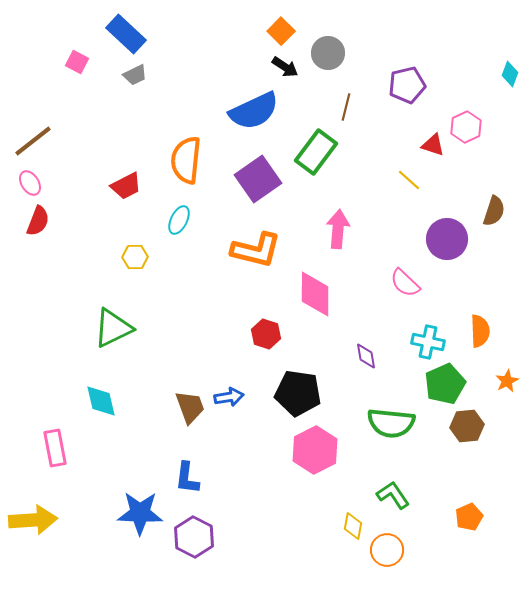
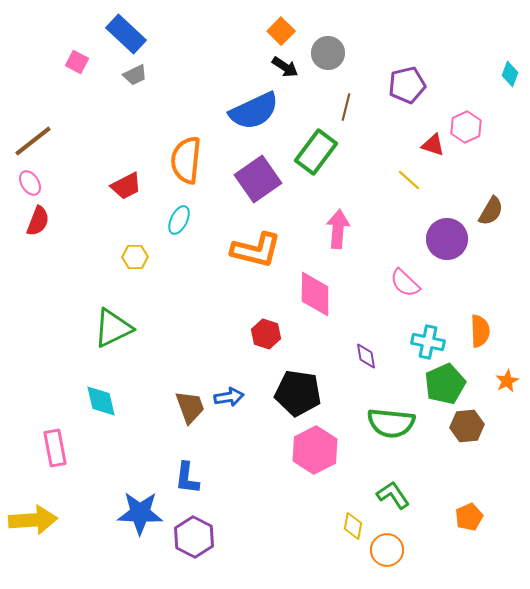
brown semicircle at (494, 211): moved 3 px left; rotated 12 degrees clockwise
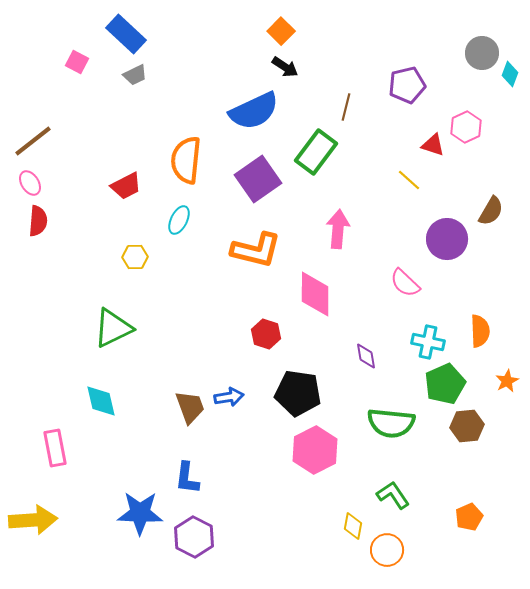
gray circle at (328, 53): moved 154 px right
red semicircle at (38, 221): rotated 16 degrees counterclockwise
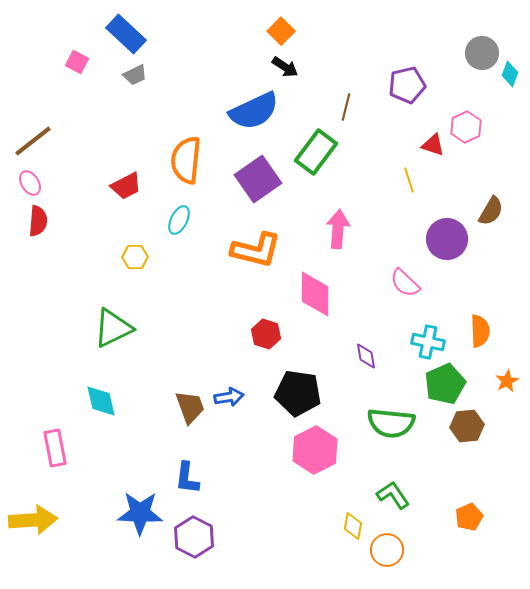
yellow line at (409, 180): rotated 30 degrees clockwise
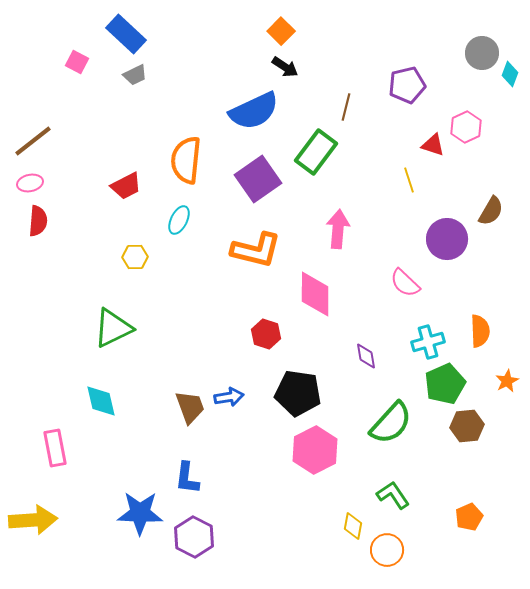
pink ellipse at (30, 183): rotated 70 degrees counterclockwise
cyan cross at (428, 342): rotated 28 degrees counterclockwise
green semicircle at (391, 423): rotated 54 degrees counterclockwise
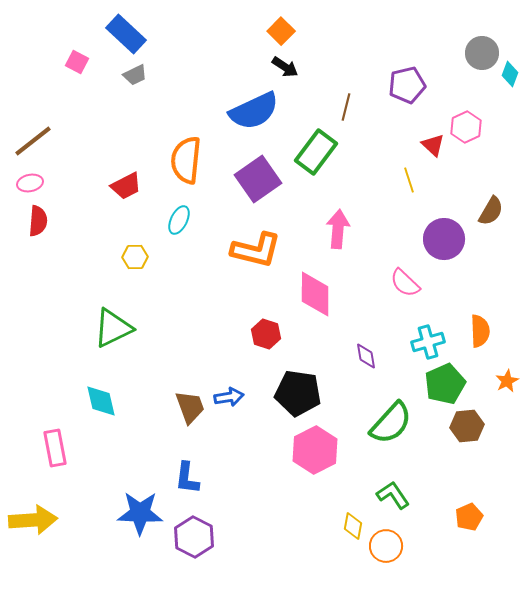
red triangle at (433, 145): rotated 25 degrees clockwise
purple circle at (447, 239): moved 3 px left
orange circle at (387, 550): moved 1 px left, 4 px up
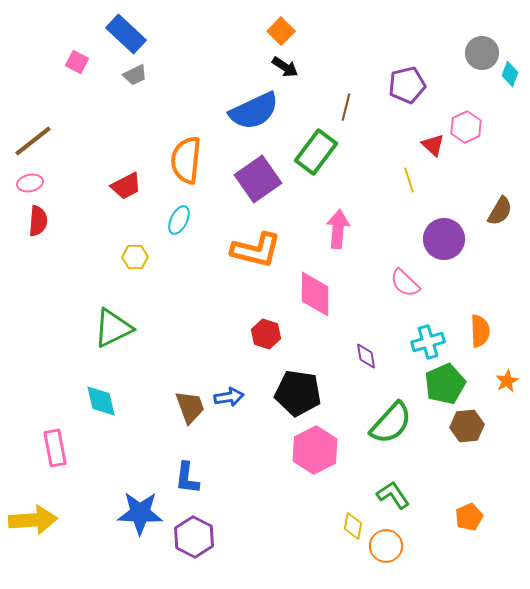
brown semicircle at (491, 211): moved 9 px right
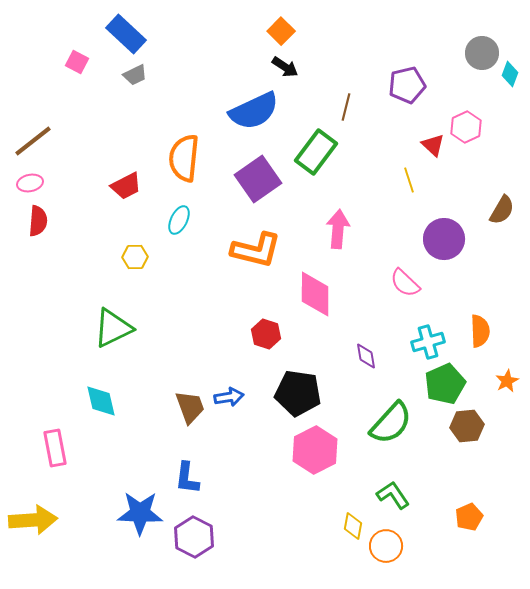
orange semicircle at (186, 160): moved 2 px left, 2 px up
brown semicircle at (500, 211): moved 2 px right, 1 px up
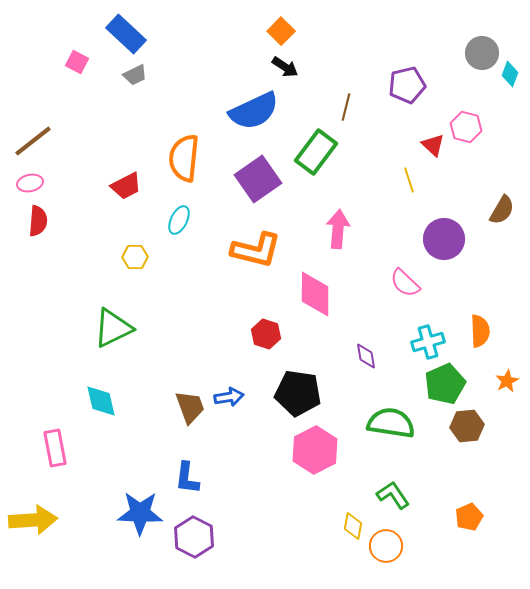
pink hexagon at (466, 127): rotated 20 degrees counterclockwise
green semicircle at (391, 423): rotated 123 degrees counterclockwise
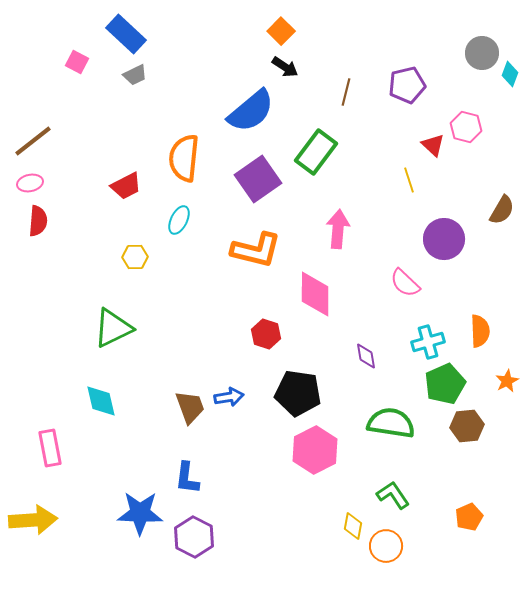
brown line at (346, 107): moved 15 px up
blue semicircle at (254, 111): moved 3 px left; rotated 15 degrees counterclockwise
pink rectangle at (55, 448): moved 5 px left
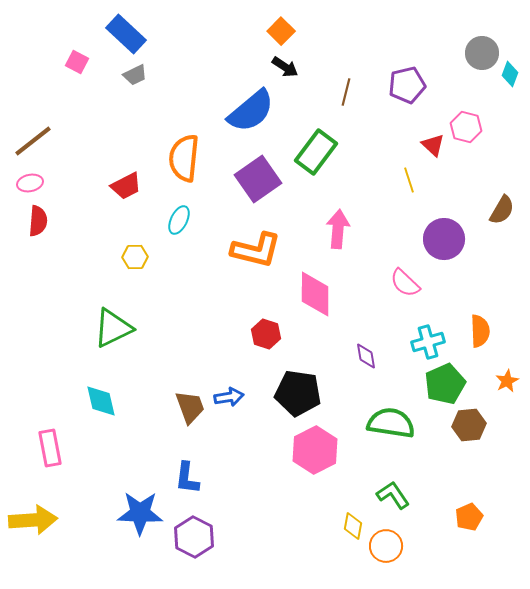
brown hexagon at (467, 426): moved 2 px right, 1 px up
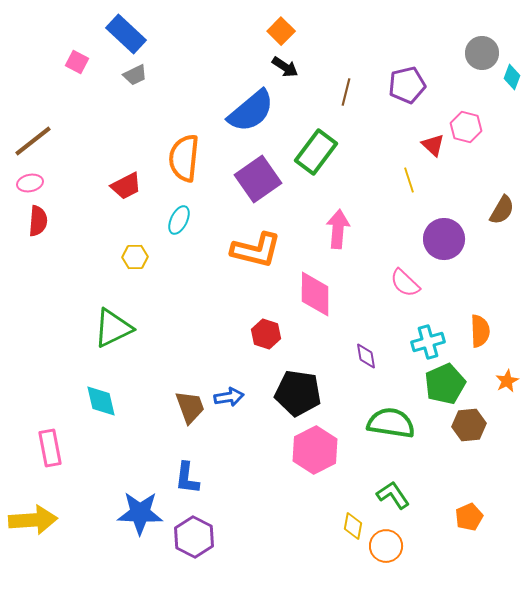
cyan diamond at (510, 74): moved 2 px right, 3 px down
